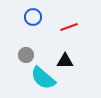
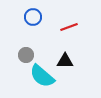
cyan semicircle: moved 1 px left, 2 px up
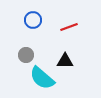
blue circle: moved 3 px down
cyan semicircle: moved 2 px down
